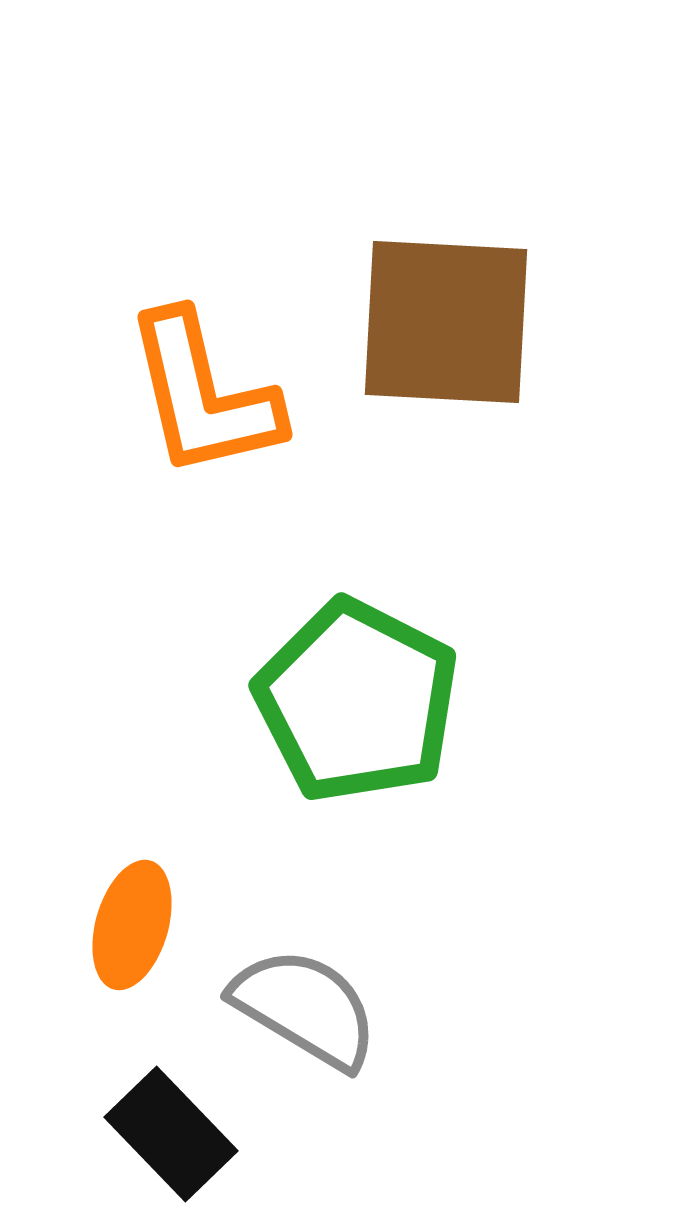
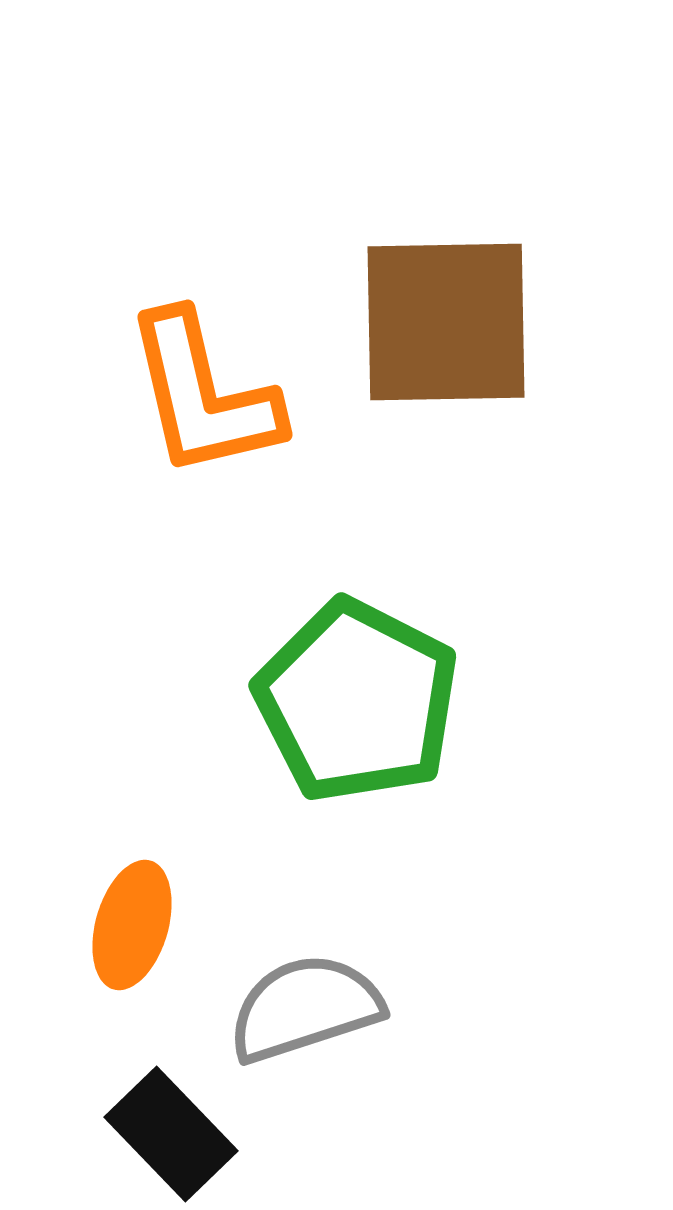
brown square: rotated 4 degrees counterclockwise
gray semicircle: rotated 49 degrees counterclockwise
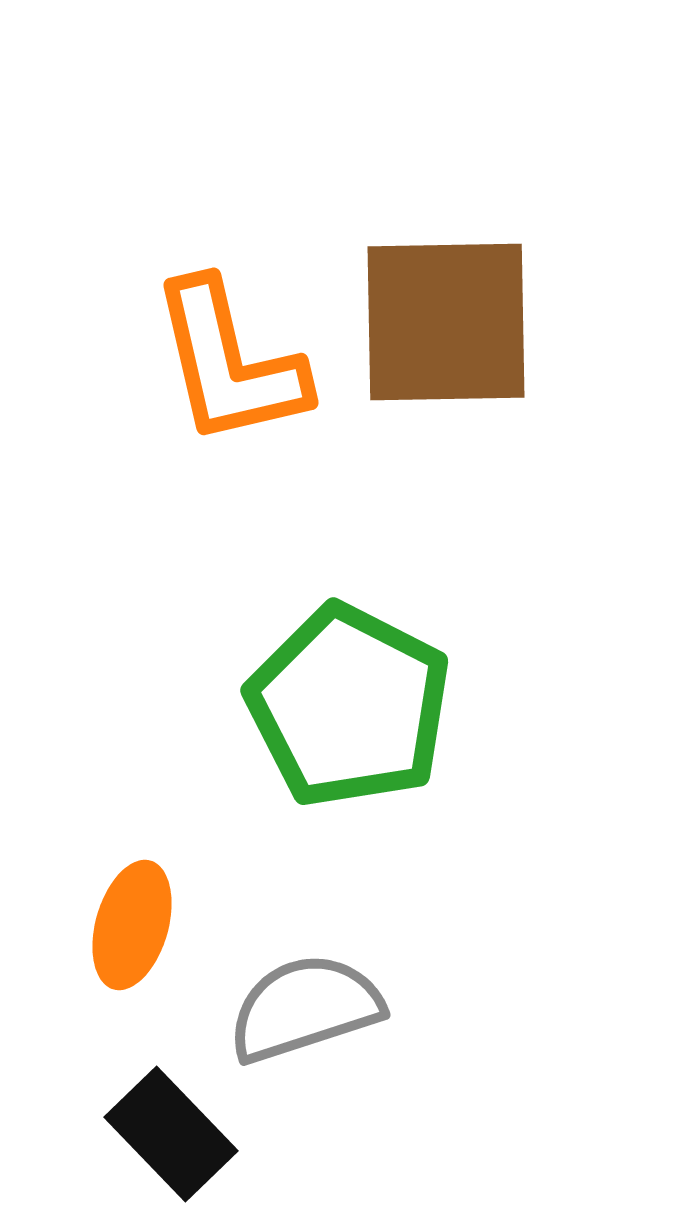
orange L-shape: moved 26 px right, 32 px up
green pentagon: moved 8 px left, 5 px down
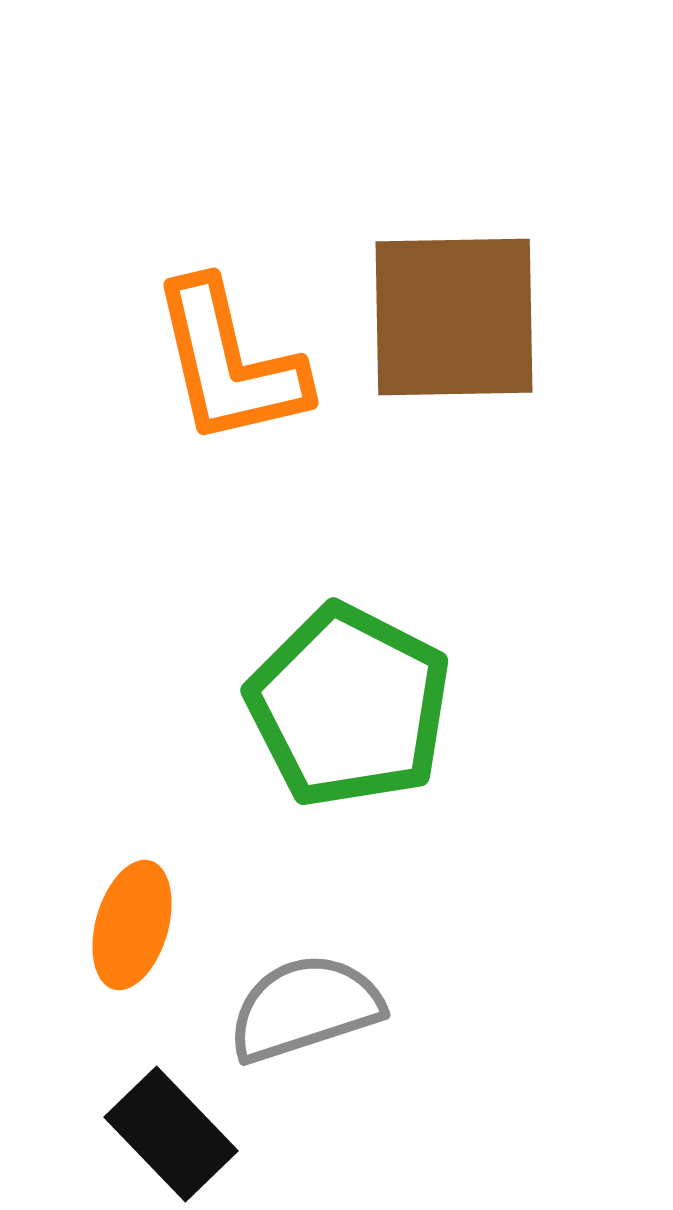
brown square: moved 8 px right, 5 px up
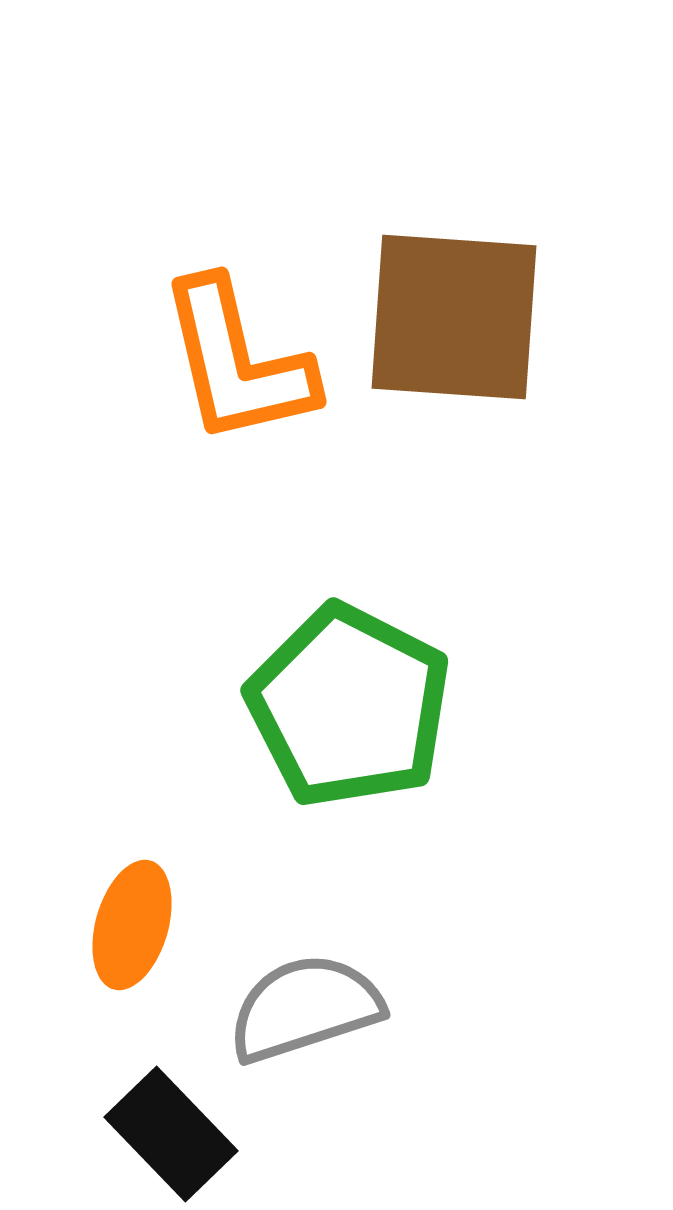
brown square: rotated 5 degrees clockwise
orange L-shape: moved 8 px right, 1 px up
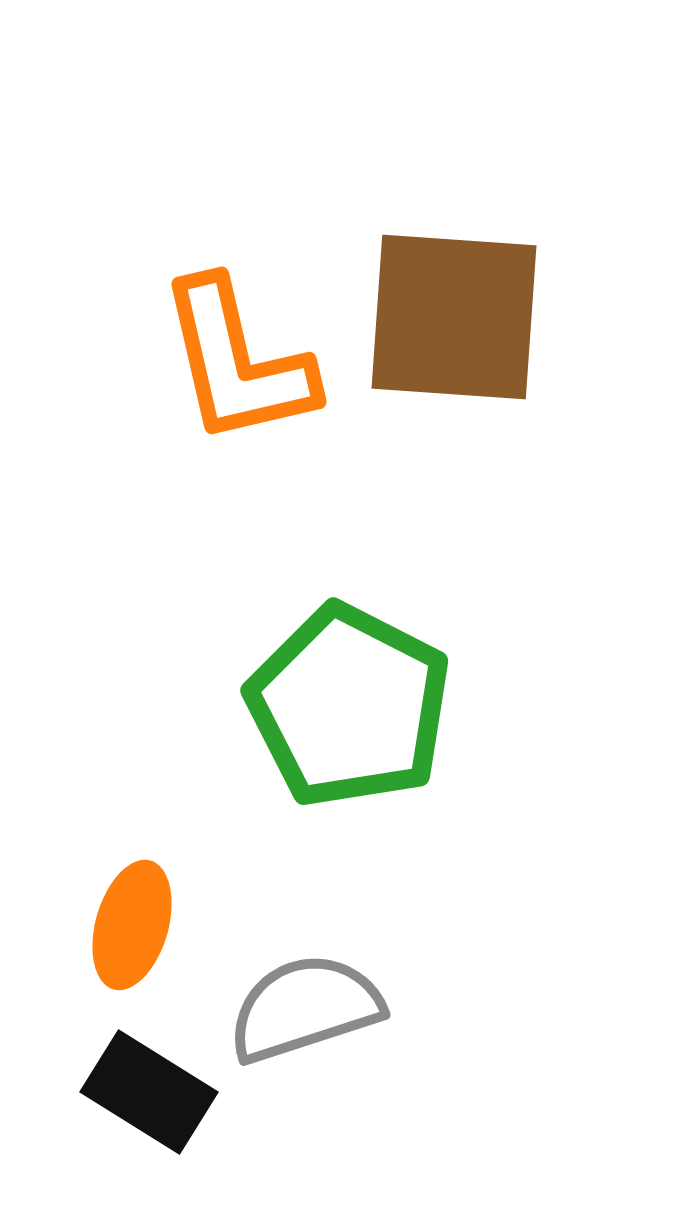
black rectangle: moved 22 px left, 42 px up; rotated 14 degrees counterclockwise
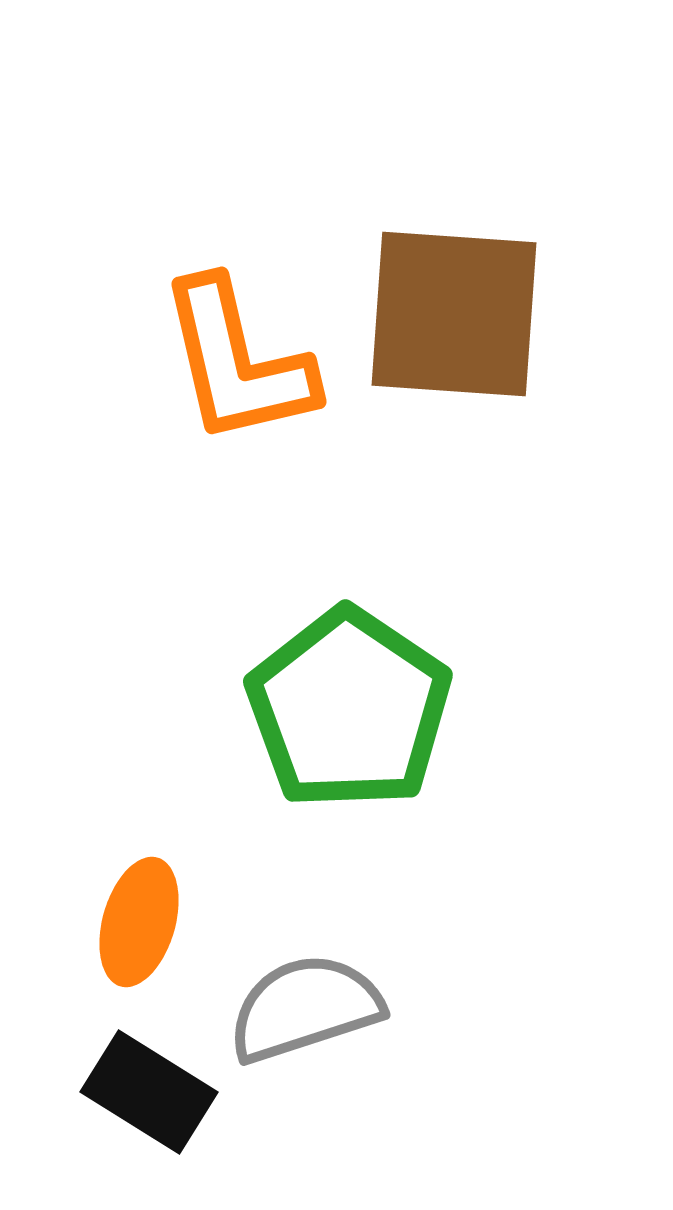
brown square: moved 3 px up
green pentagon: moved 3 px down; rotated 7 degrees clockwise
orange ellipse: moved 7 px right, 3 px up
